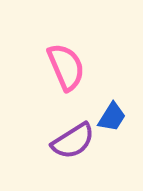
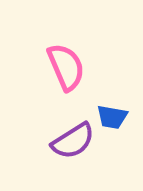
blue trapezoid: rotated 68 degrees clockwise
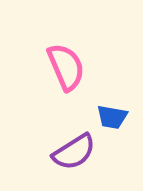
purple semicircle: moved 1 px right, 11 px down
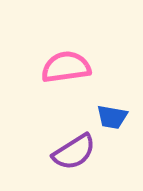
pink semicircle: rotated 75 degrees counterclockwise
